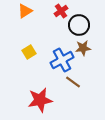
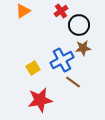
orange triangle: moved 2 px left
yellow square: moved 4 px right, 16 px down
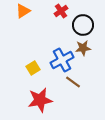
black circle: moved 4 px right
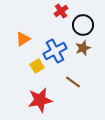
orange triangle: moved 28 px down
brown star: rotated 14 degrees counterclockwise
blue cross: moved 7 px left, 9 px up
yellow square: moved 4 px right, 2 px up
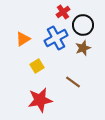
red cross: moved 2 px right, 1 px down
blue cross: moved 1 px right, 13 px up
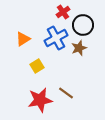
brown star: moved 4 px left
brown line: moved 7 px left, 11 px down
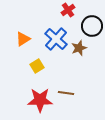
red cross: moved 5 px right, 2 px up
black circle: moved 9 px right, 1 px down
blue cross: moved 1 px down; rotated 20 degrees counterclockwise
brown line: rotated 28 degrees counterclockwise
red star: rotated 10 degrees clockwise
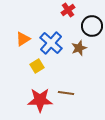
blue cross: moved 5 px left, 4 px down
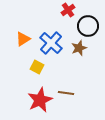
black circle: moved 4 px left
yellow square: moved 1 px down; rotated 32 degrees counterclockwise
red star: rotated 25 degrees counterclockwise
